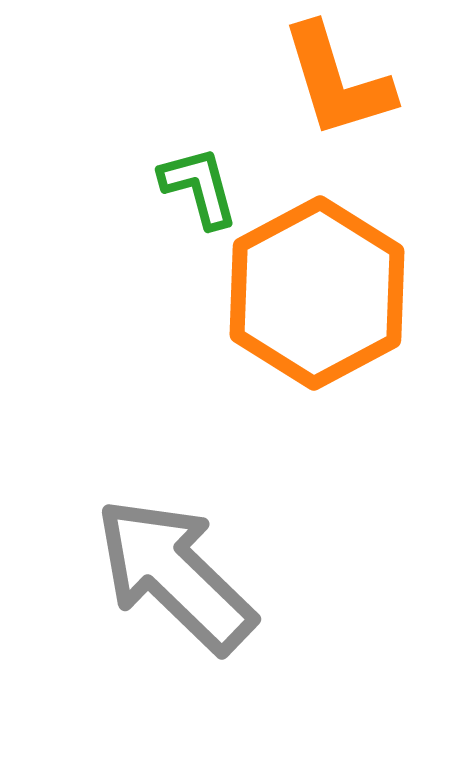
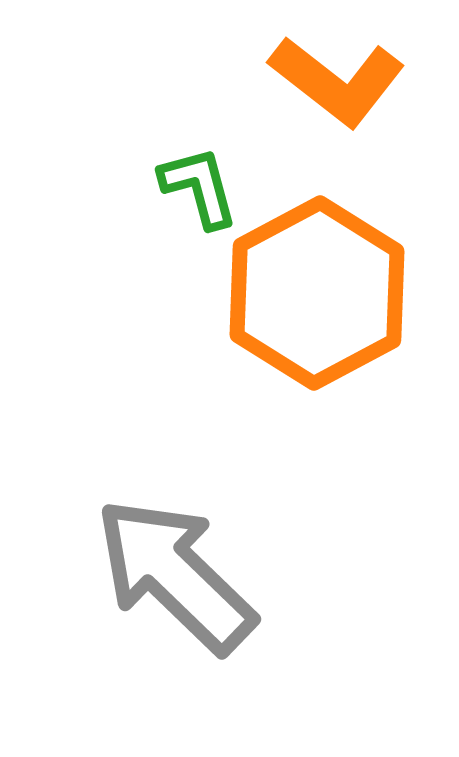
orange L-shape: rotated 35 degrees counterclockwise
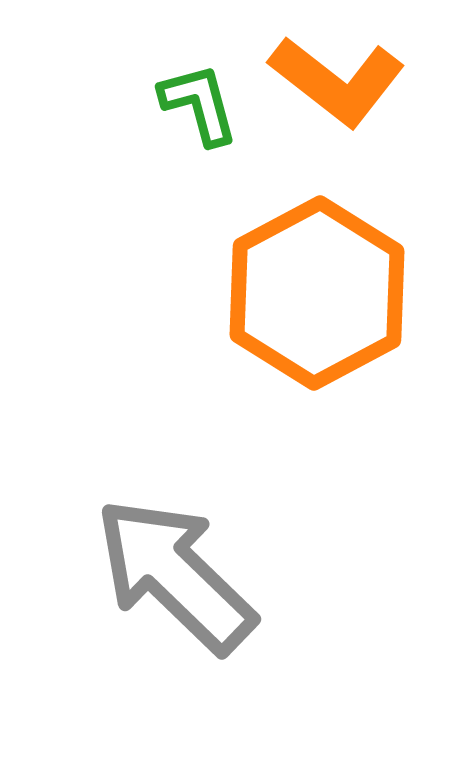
green L-shape: moved 83 px up
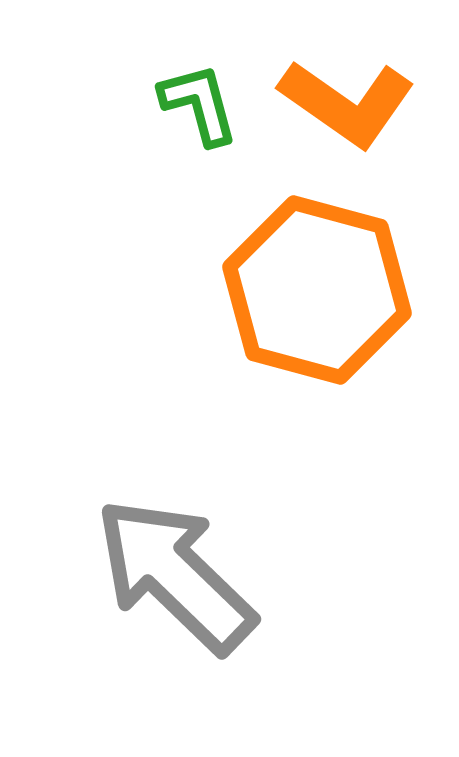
orange L-shape: moved 10 px right, 22 px down; rotated 3 degrees counterclockwise
orange hexagon: moved 3 px up; rotated 17 degrees counterclockwise
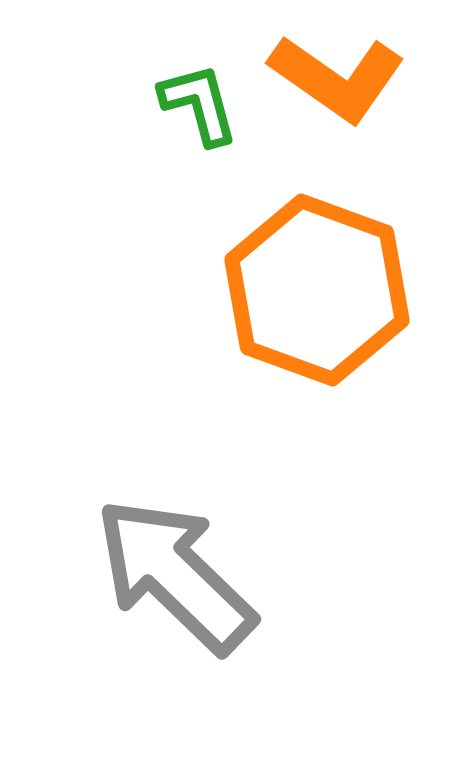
orange L-shape: moved 10 px left, 25 px up
orange hexagon: rotated 5 degrees clockwise
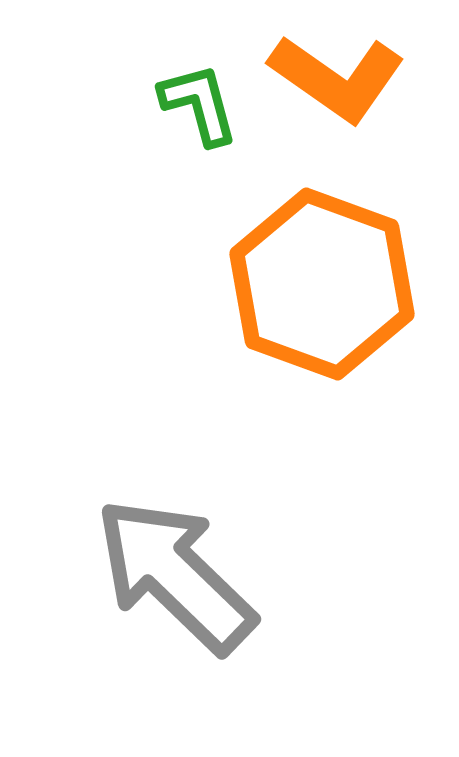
orange hexagon: moved 5 px right, 6 px up
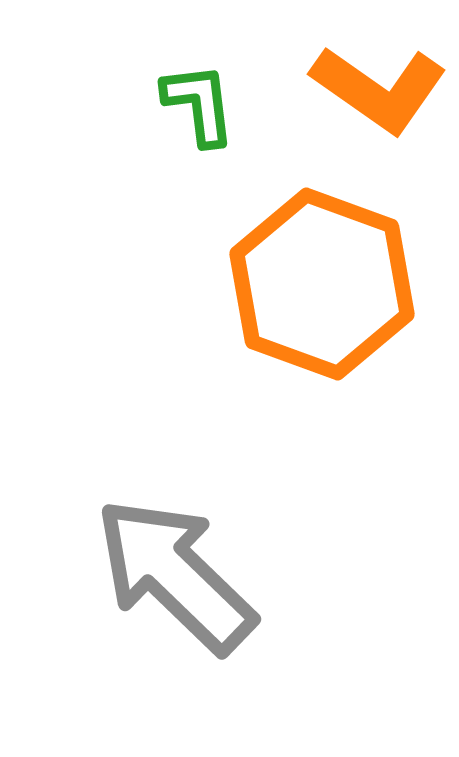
orange L-shape: moved 42 px right, 11 px down
green L-shape: rotated 8 degrees clockwise
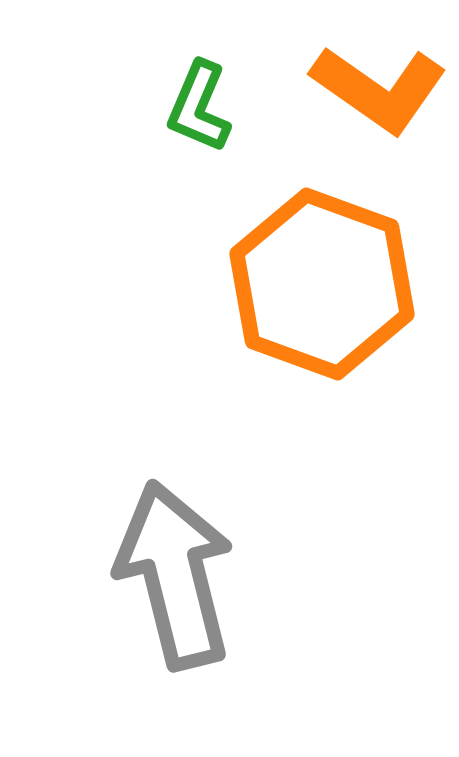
green L-shape: moved 3 px down; rotated 150 degrees counterclockwise
gray arrow: rotated 32 degrees clockwise
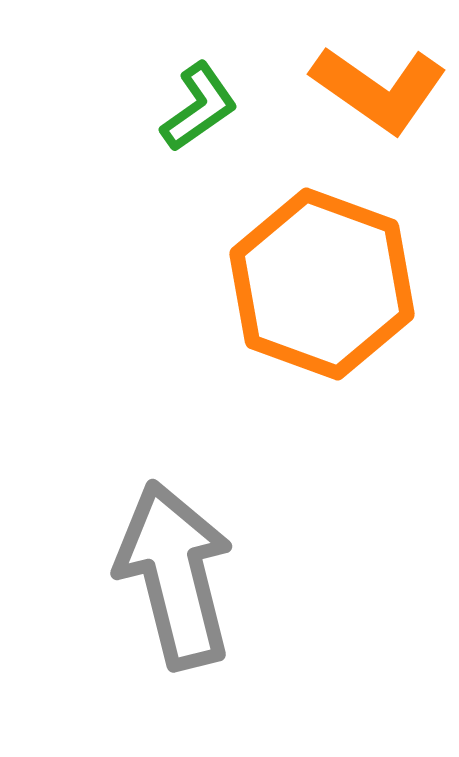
green L-shape: rotated 148 degrees counterclockwise
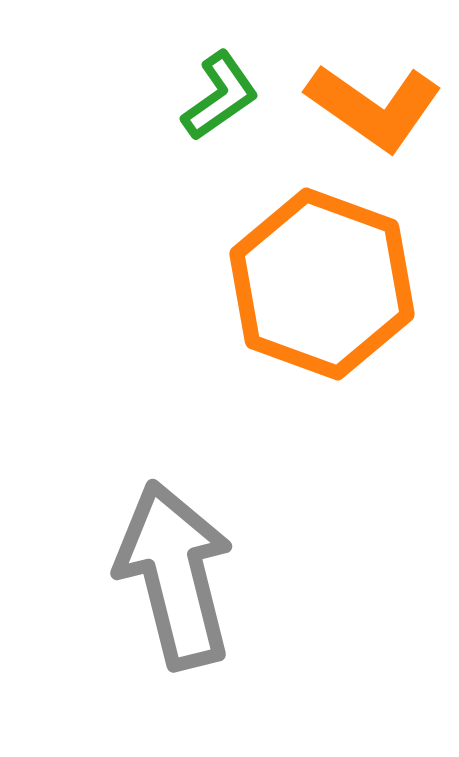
orange L-shape: moved 5 px left, 18 px down
green L-shape: moved 21 px right, 11 px up
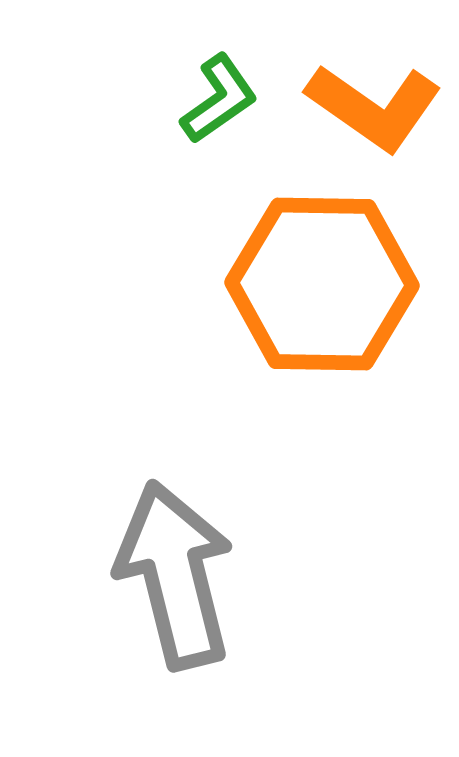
green L-shape: moved 1 px left, 3 px down
orange hexagon: rotated 19 degrees counterclockwise
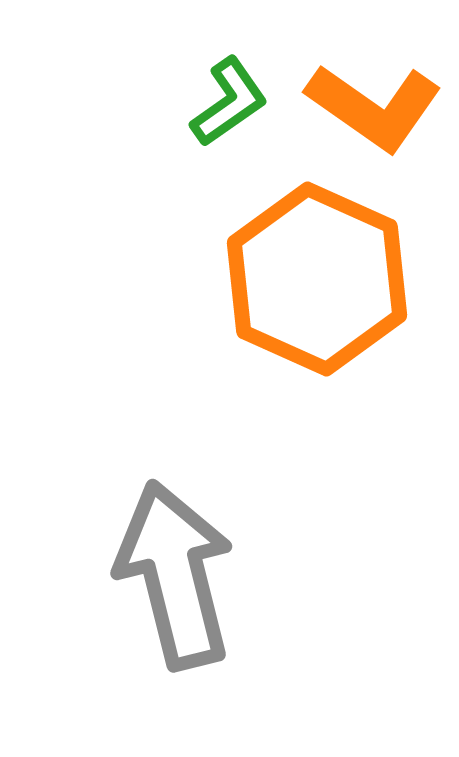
green L-shape: moved 10 px right, 3 px down
orange hexagon: moved 5 px left, 5 px up; rotated 23 degrees clockwise
